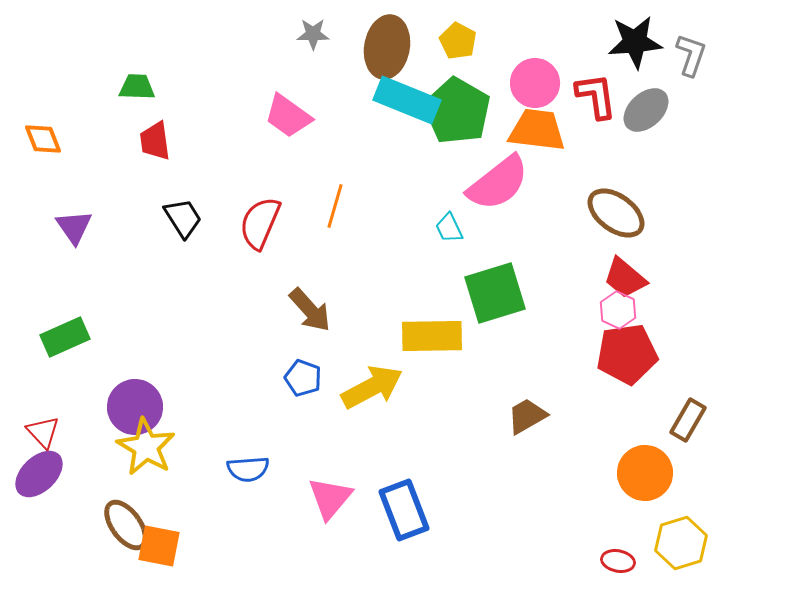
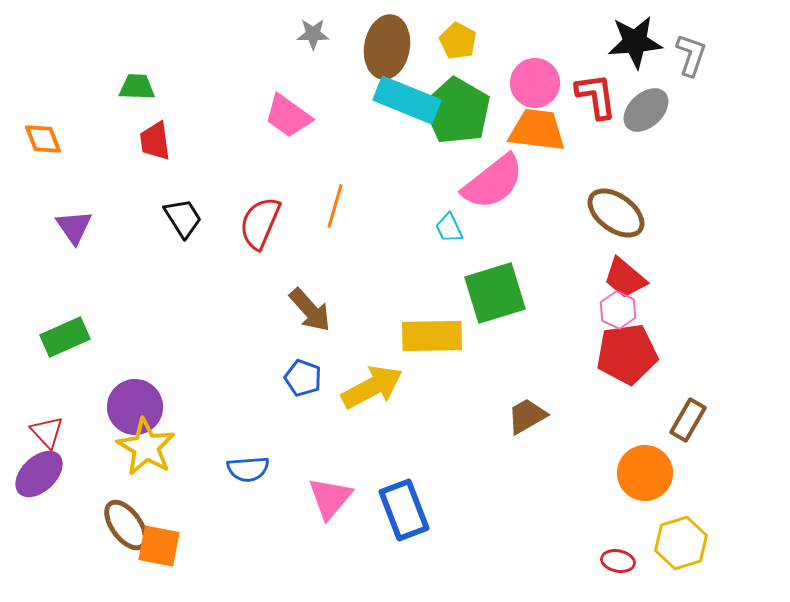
pink semicircle at (498, 183): moved 5 px left, 1 px up
red triangle at (43, 432): moved 4 px right
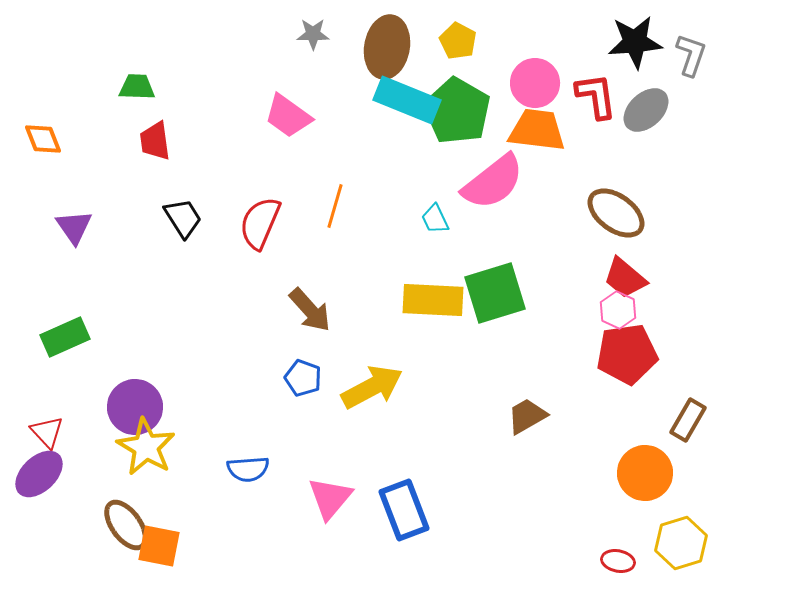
cyan trapezoid at (449, 228): moved 14 px left, 9 px up
yellow rectangle at (432, 336): moved 1 px right, 36 px up; rotated 4 degrees clockwise
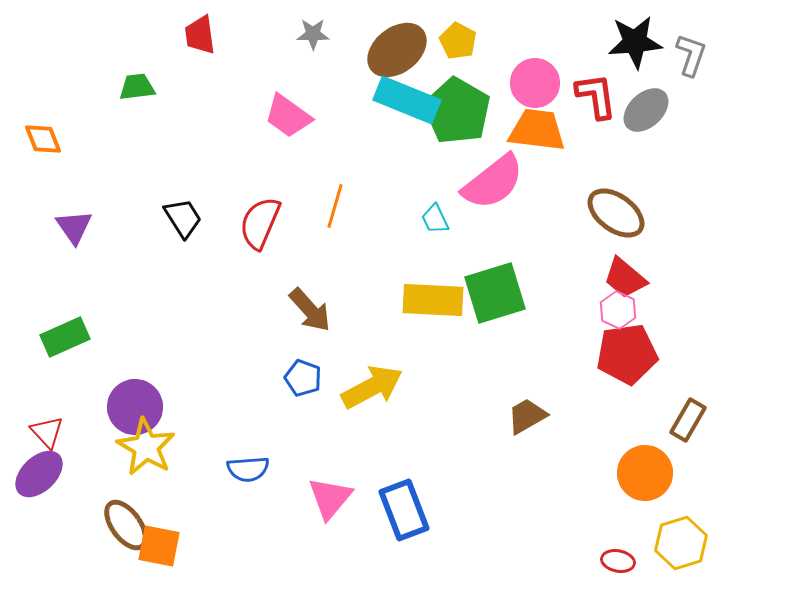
brown ellipse at (387, 47): moved 10 px right, 3 px down; rotated 42 degrees clockwise
green trapezoid at (137, 87): rotated 9 degrees counterclockwise
red trapezoid at (155, 141): moved 45 px right, 106 px up
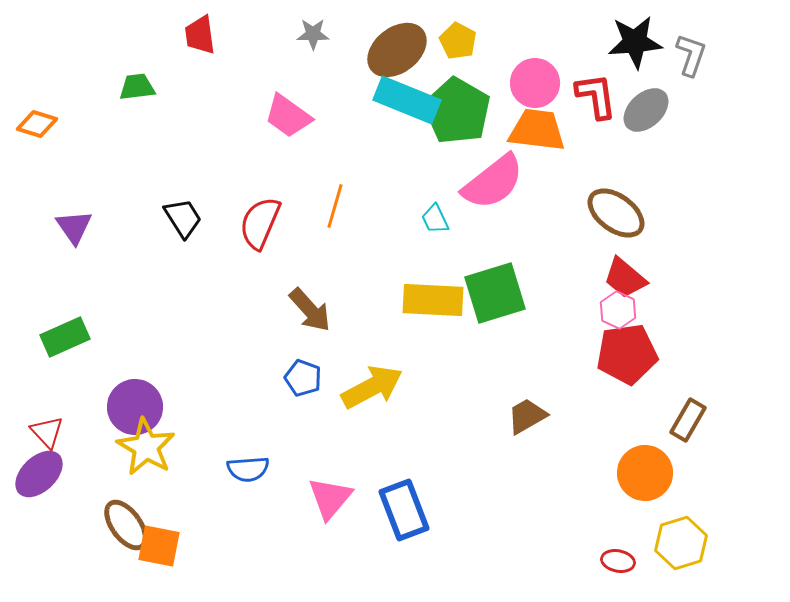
orange diamond at (43, 139): moved 6 px left, 15 px up; rotated 51 degrees counterclockwise
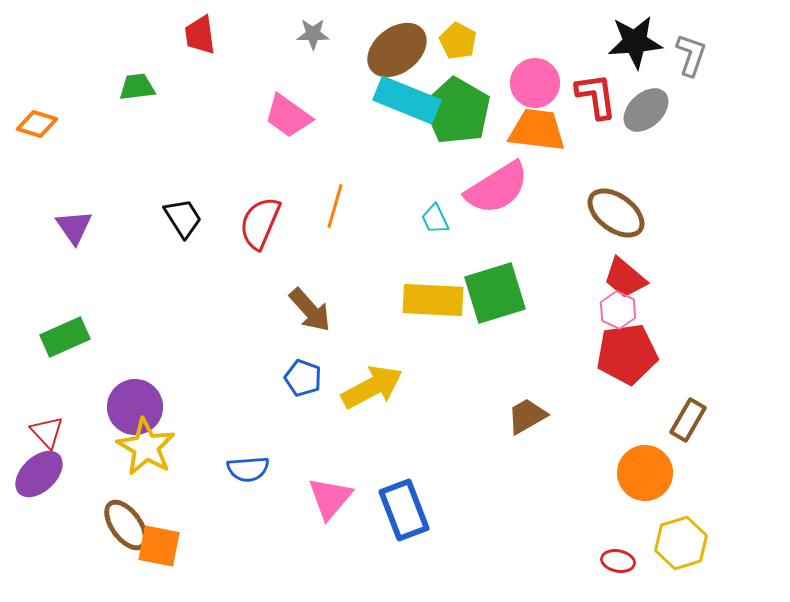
pink semicircle at (493, 182): moved 4 px right, 6 px down; rotated 6 degrees clockwise
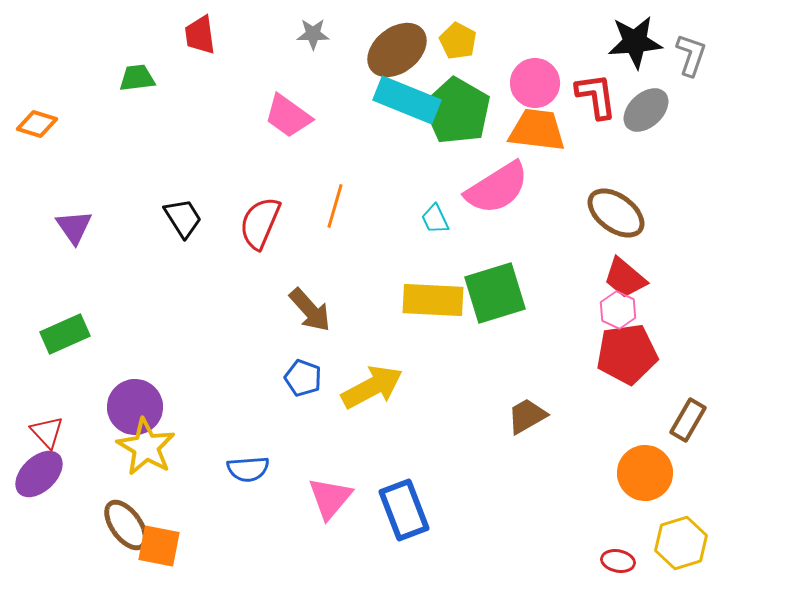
green trapezoid at (137, 87): moved 9 px up
green rectangle at (65, 337): moved 3 px up
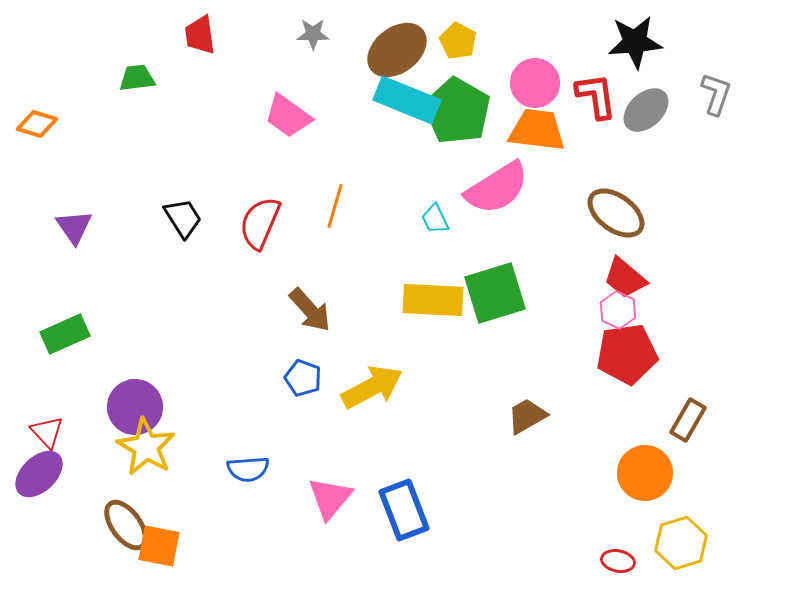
gray L-shape at (691, 55): moved 25 px right, 39 px down
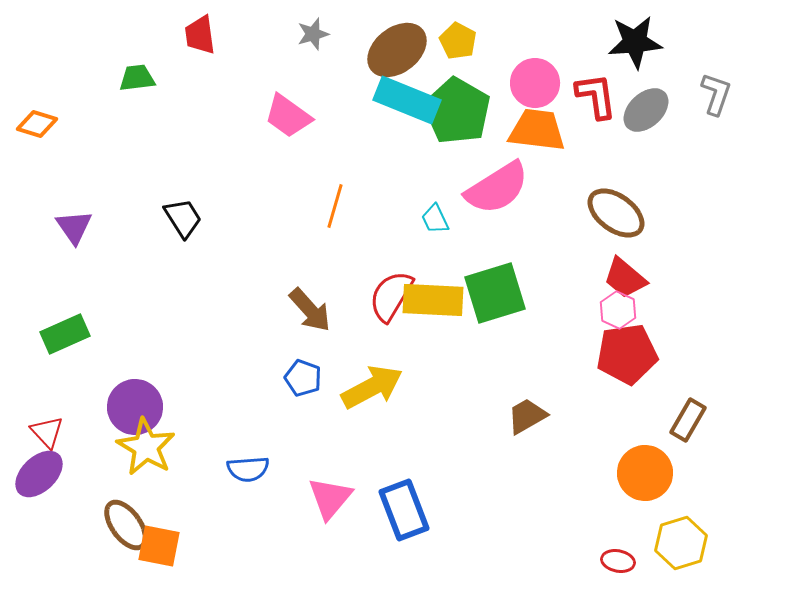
gray star at (313, 34): rotated 16 degrees counterclockwise
red semicircle at (260, 223): moved 131 px right, 73 px down; rotated 8 degrees clockwise
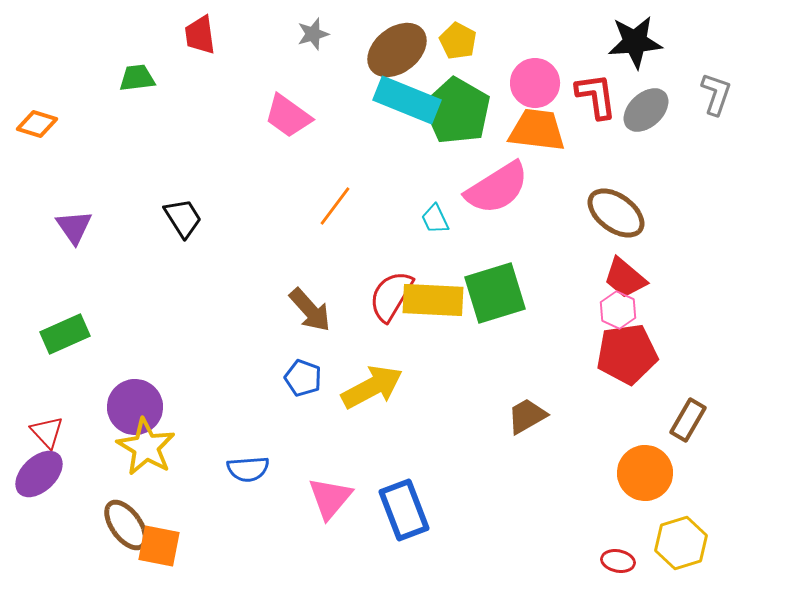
orange line at (335, 206): rotated 21 degrees clockwise
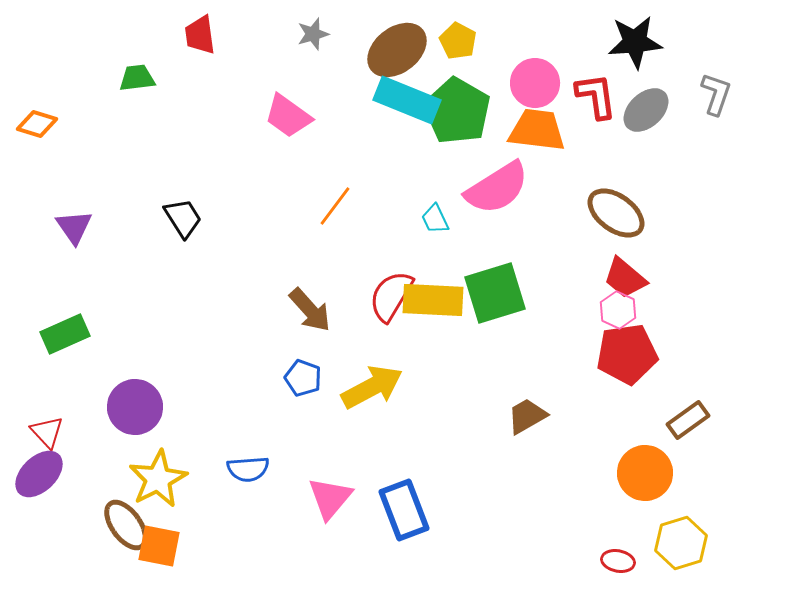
brown rectangle at (688, 420): rotated 24 degrees clockwise
yellow star at (146, 447): moved 12 px right, 32 px down; rotated 14 degrees clockwise
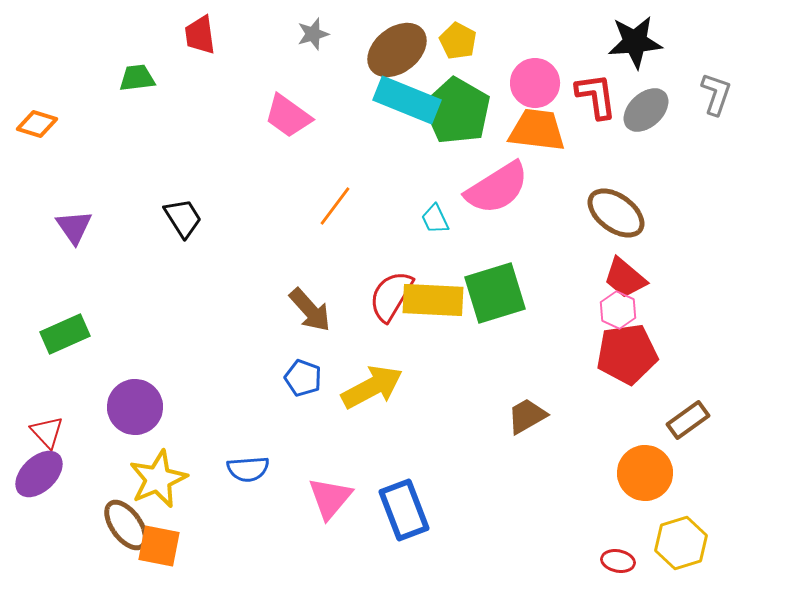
yellow star at (158, 479): rotated 4 degrees clockwise
